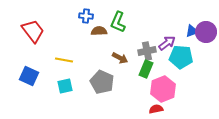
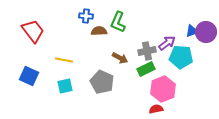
green rectangle: rotated 42 degrees clockwise
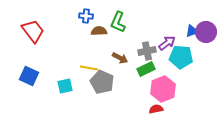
yellow line: moved 25 px right, 8 px down
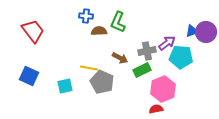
green rectangle: moved 4 px left, 1 px down
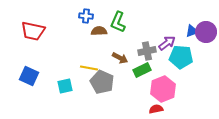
red trapezoid: rotated 140 degrees clockwise
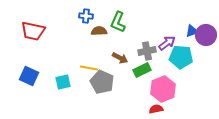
purple circle: moved 3 px down
cyan square: moved 2 px left, 4 px up
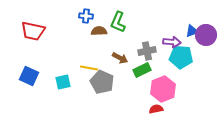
purple arrow: moved 5 px right, 1 px up; rotated 42 degrees clockwise
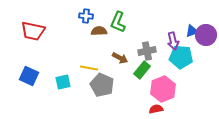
purple arrow: moved 1 px right, 1 px up; rotated 72 degrees clockwise
green rectangle: rotated 24 degrees counterclockwise
gray pentagon: moved 3 px down
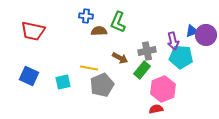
gray pentagon: rotated 25 degrees clockwise
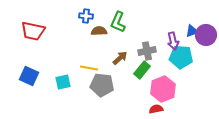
brown arrow: rotated 70 degrees counterclockwise
gray pentagon: rotated 30 degrees clockwise
